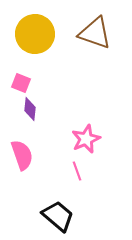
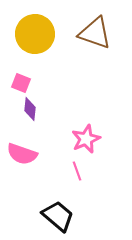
pink semicircle: moved 1 px up; rotated 128 degrees clockwise
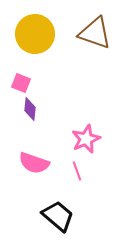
pink semicircle: moved 12 px right, 9 px down
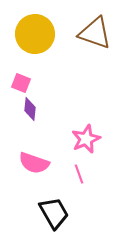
pink line: moved 2 px right, 3 px down
black trapezoid: moved 4 px left, 3 px up; rotated 20 degrees clockwise
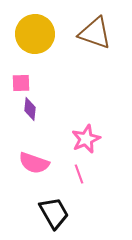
pink square: rotated 24 degrees counterclockwise
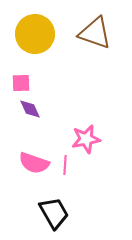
purple diamond: rotated 30 degrees counterclockwise
pink star: rotated 12 degrees clockwise
pink line: moved 14 px left, 9 px up; rotated 24 degrees clockwise
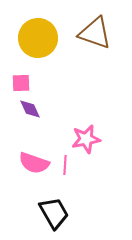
yellow circle: moved 3 px right, 4 px down
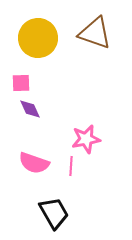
pink line: moved 6 px right, 1 px down
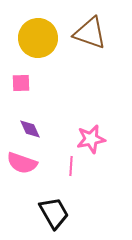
brown triangle: moved 5 px left
purple diamond: moved 20 px down
pink star: moved 5 px right
pink semicircle: moved 12 px left
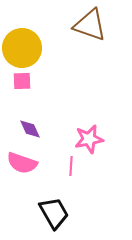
brown triangle: moved 8 px up
yellow circle: moved 16 px left, 10 px down
pink square: moved 1 px right, 2 px up
pink star: moved 2 px left
